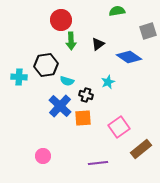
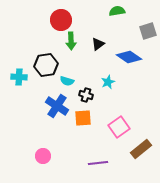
blue cross: moved 3 px left; rotated 10 degrees counterclockwise
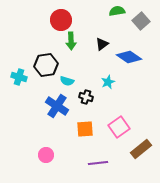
gray square: moved 7 px left, 10 px up; rotated 24 degrees counterclockwise
black triangle: moved 4 px right
cyan cross: rotated 14 degrees clockwise
black cross: moved 2 px down
orange square: moved 2 px right, 11 px down
pink circle: moved 3 px right, 1 px up
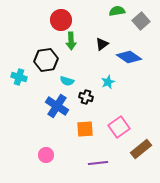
black hexagon: moved 5 px up
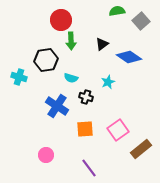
cyan semicircle: moved 4 px right, 3 px up
pink square: moved 1 px left, 3 px down
purple line: moved 9 px left, 5 px down; rotated 60 degrees clockwise
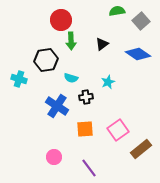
blue diamond: moved 9 px right, 3 px up
cyan cross: moved 2 px down
black cross: rotated 24 degrees counterclockwise
pink circle: moved 8 px right, 2 px down
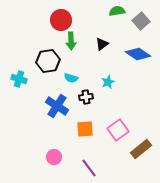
black hexagon: moved 2 px right, 1 px down
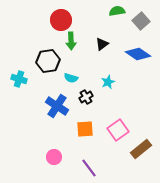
black cross: rotated 24 degrees counterclockwise
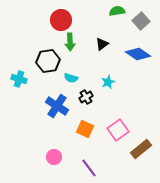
green arrow: moved 1 px left, 1 px down
orange square: rotated 30 degrees clockwise
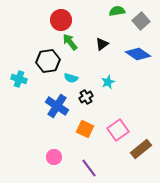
green arrow: rotated 144 degrees clockwise
